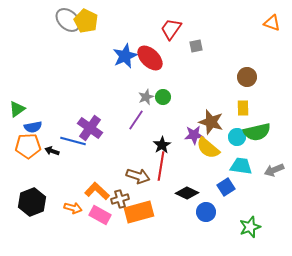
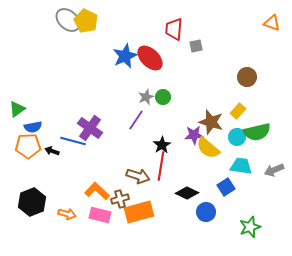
red trapezoid: moved 3 px right; rotated 30 degrees counterclockwise
yellow rectangle: moved 5 px left, 3 px down; rotated 42 degrees clockwise
orange arrow: moved 6 px left, 6 px down
pink rectangle: rotated 15 degrees counterclockwise
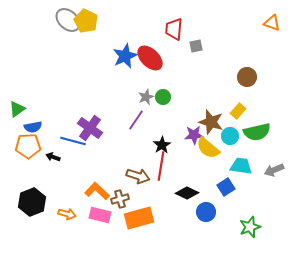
cyan circle: moved 7 px left, 1 px up
black arrow: moved 1 px right, 6 px down
orange rectangle: moved 6 px down
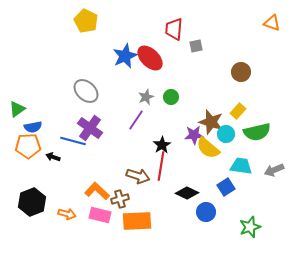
gray ellipse: moved 18 px right, 71 px down
brown circle: moved 6 px left, 5 px up
green circle: moved 8 px right
cyan circle: moved 4 px left, 2 px up
orange rectangle: moved 2 px left, 3 px down; rotated 12 degrees clockwise
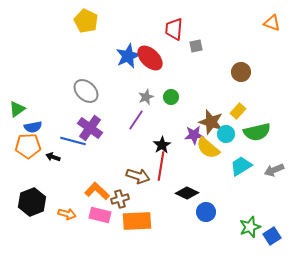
blue star: moved 3 px right
cyan trapezoid: rotated 40 degrees counterclockwise
blue square: moved 46 px right, 49 px down
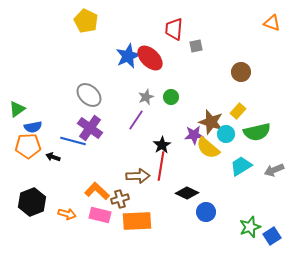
gray ellipse: moved 3 px right, 4 px down
brown arrow: rotated 20 degrees counterclockwise
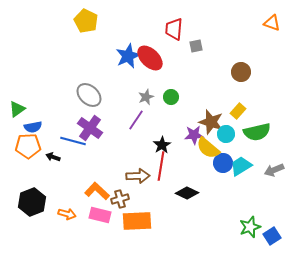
blue circle: moved 17 px right, 49 px up
